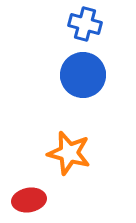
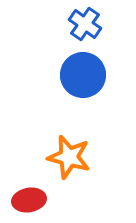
blue cross: rotated 20 degrees clockwise
orange star: moved 4 px down
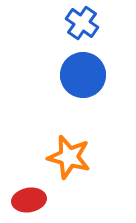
blue cross: moved 3 px left, 1 px up
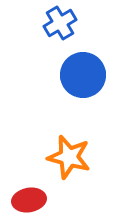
blue cross: moved 22 px left; rotated 24 degrees clockwise
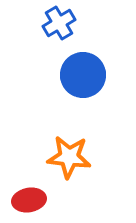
blue cross: moved 1 px left
orange star: rotated 9 degrees counterclockwise
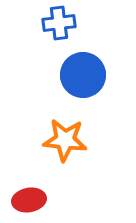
blue cross: rotated 24 degrees clockwise
orange star: moved 4 px left, 17 px up
